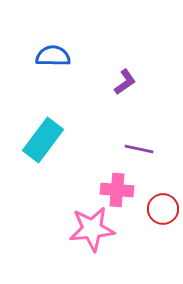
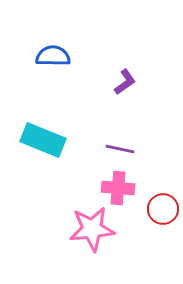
cyan rectangle: rotated 75 degrees clockwise
purple line: moved 19 px left
pink cross: moved 1 px right, 2 px up
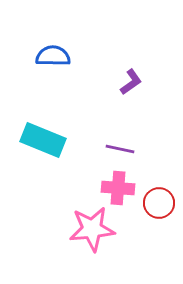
purple L-shape: moved 6 px right
red circle: moved 4 px left, 6 px up
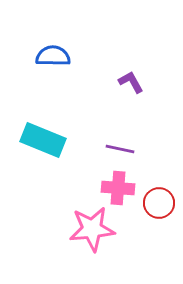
purple L-shape: rotated 84 degrees counterclockwise
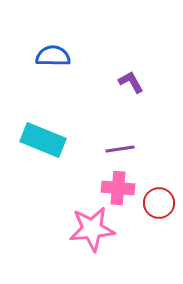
purple line: rotated 20 degrees counterclockwise
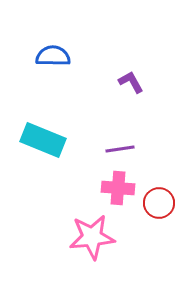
pink star: moved 8 px down
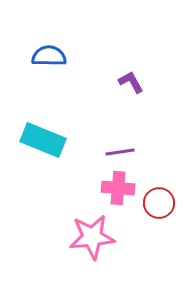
blue semicircle: moved 4 px left
purple line: moved 3 px down
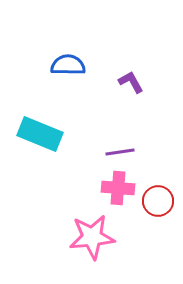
blue semicircle: moved 19 px right, 9 px down
cyan rectangle: moved 3 px left, 6 px up
red circle: moved 1 px left, 2 px up
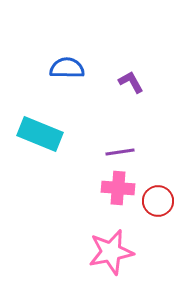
blue semicircle: moved 1 px left, 3 px down
pink star: moved 19 px right, 15 px down; rotated 6 degrees counterclockwise
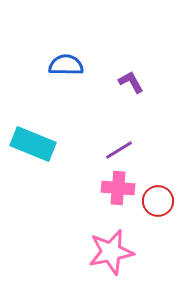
blue semicircle: moved 1 px left, 3 px up
cyan rectangle: moved 7 px left, 10 px down
purple line: moved 1 px left, 2 px up; rotated 24 degrees counterclockwise
